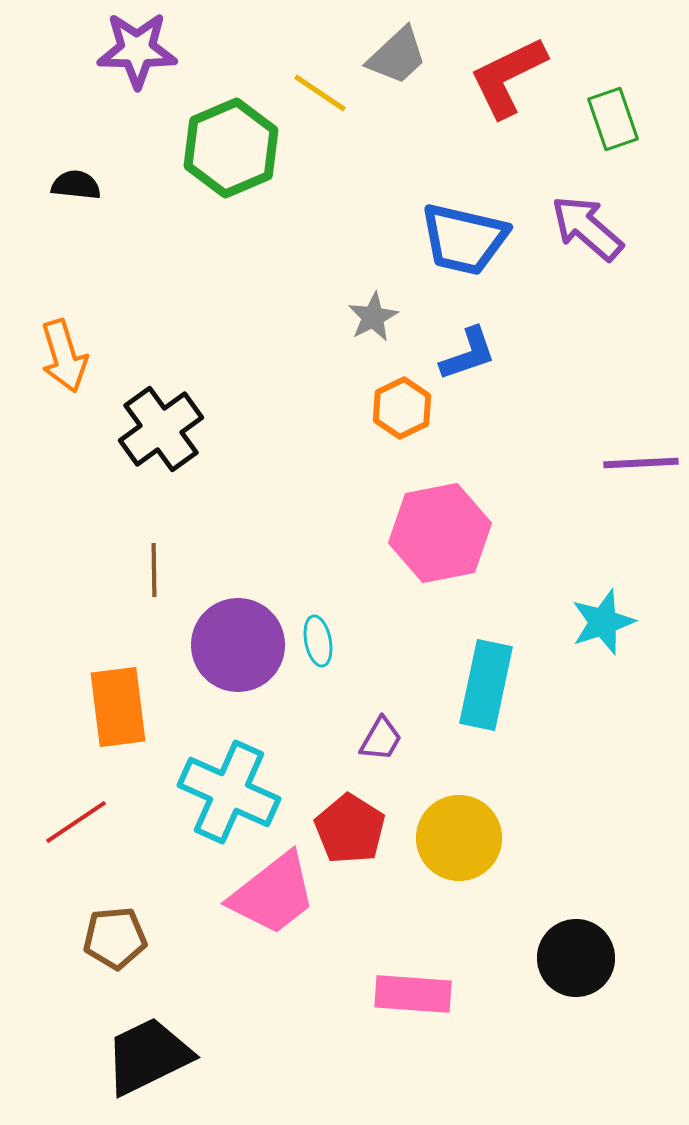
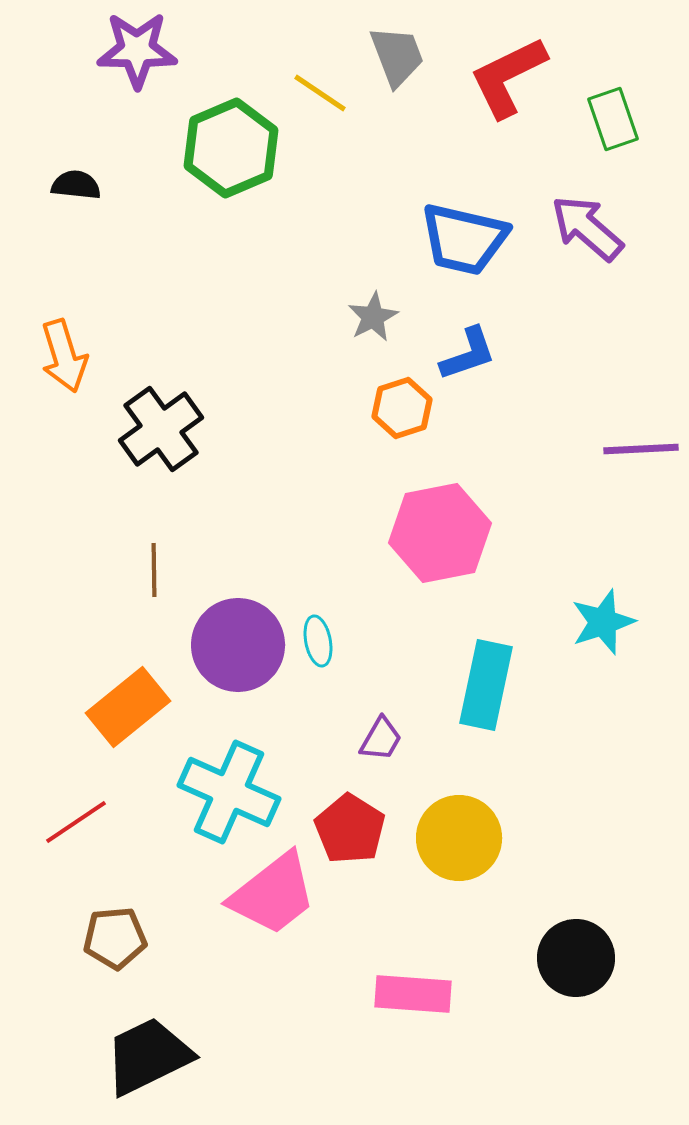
gray trapezoid: rotated 68 degrees counterclockwise
orange hexagon: rotated 8 degrees clockwise
purple line: moved 14 px up
orange rectangle: moved 10 px right; rotated 58 degrees clockwise
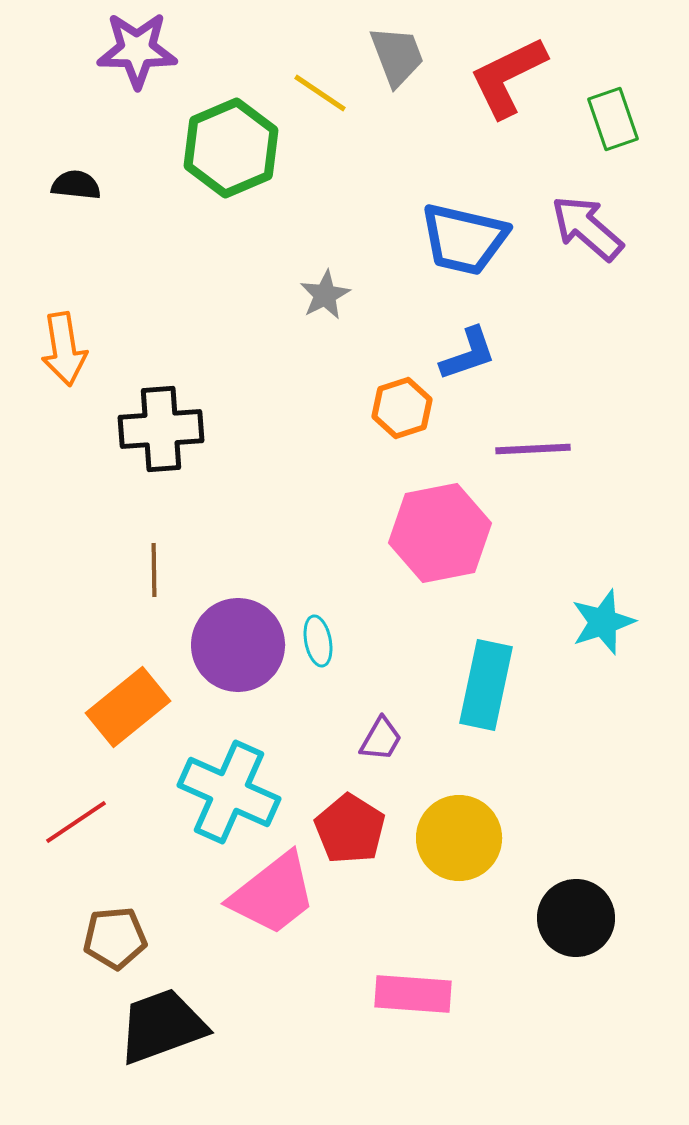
gray star: moved 48 px left, 22 px up
orange arrow: moved 7 px up; rotated 8 degrees clockwise
black cross: rotated 32 degrees clockwise
purple line: moved 108 px left
black circle: moved 40 px up
black trapezoid: moved 14 px right, 30 px up; rotated 6 degrees clockwise
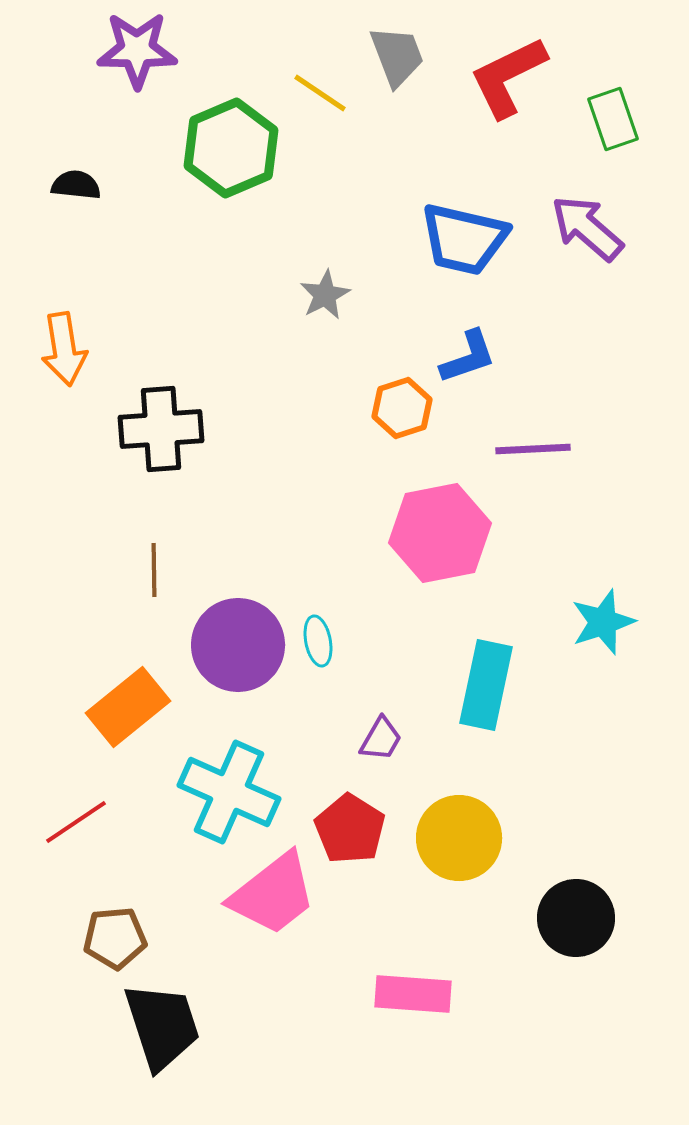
blue L-shape: moved 3 px down
black trapezoid: rotated 92 degrees clockwise
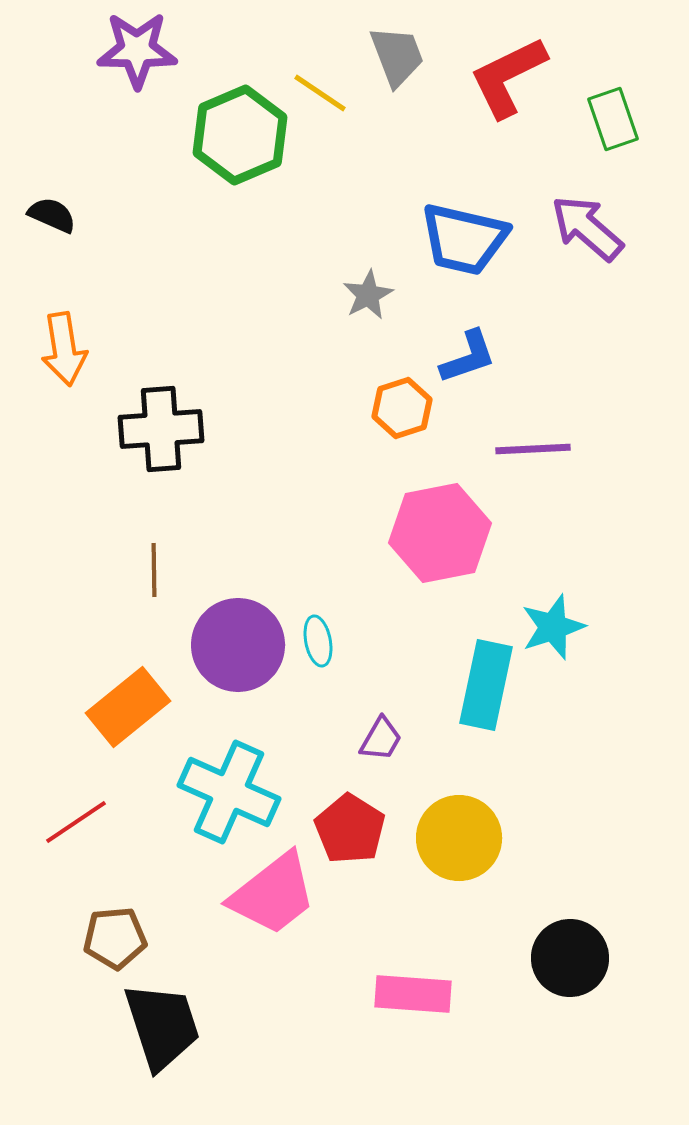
green hexagon: moved 9 px right, 13 px up
black semicircle: moved 24 px left, 30 px down; rotated 18 degrees clockwise
gray star: moved 43 px right
cyan star: moved 50 px left, 5 px down
black circle: moved 6 px left, 40 px down
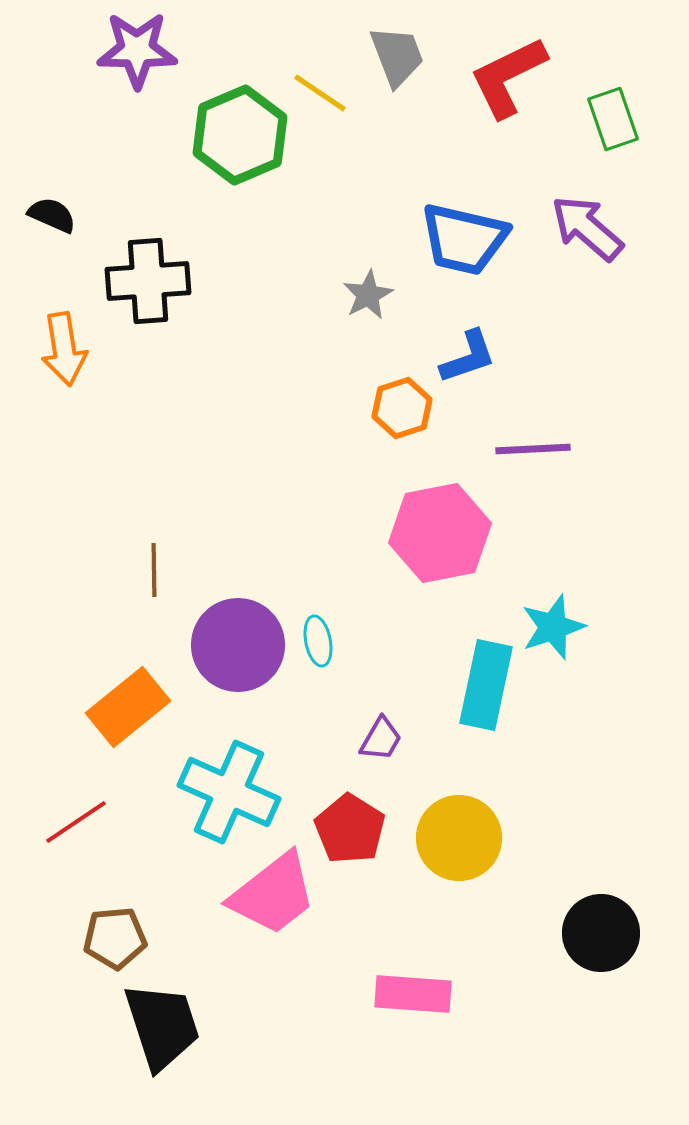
black cross: moved 13 px left, 148 px up
black circle: moved 31 px right, 25 px up
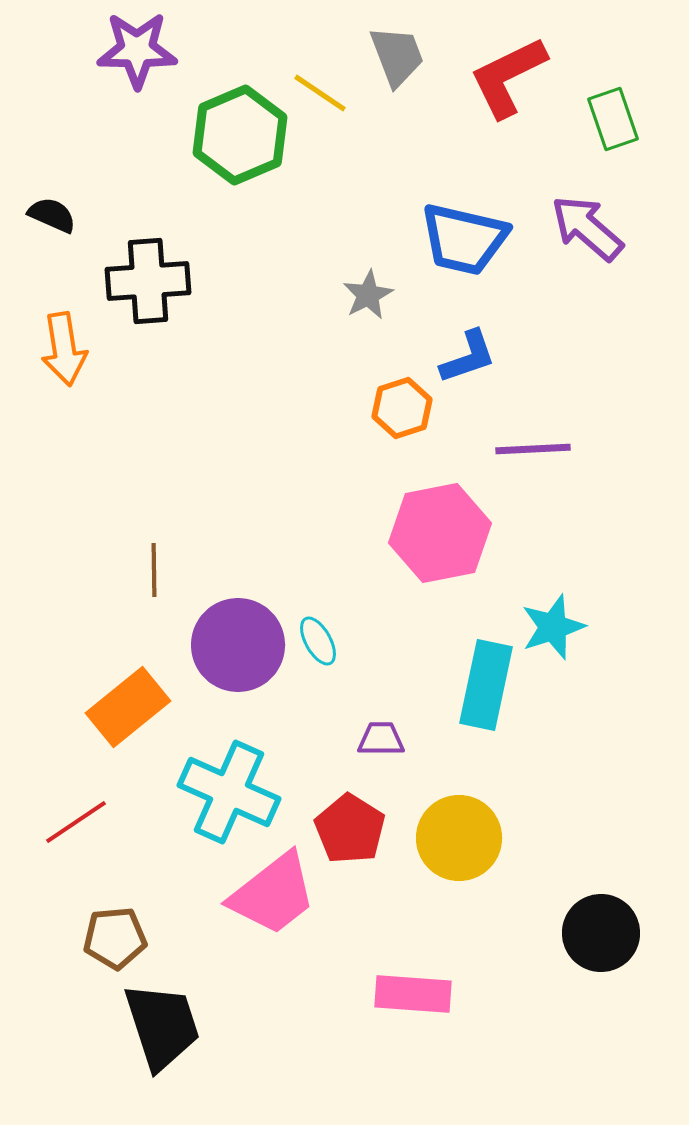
cyan ellipse: rotated 18 degrees counterclockwise
purple trapezoid: rotated 120 degrees counterclockwise
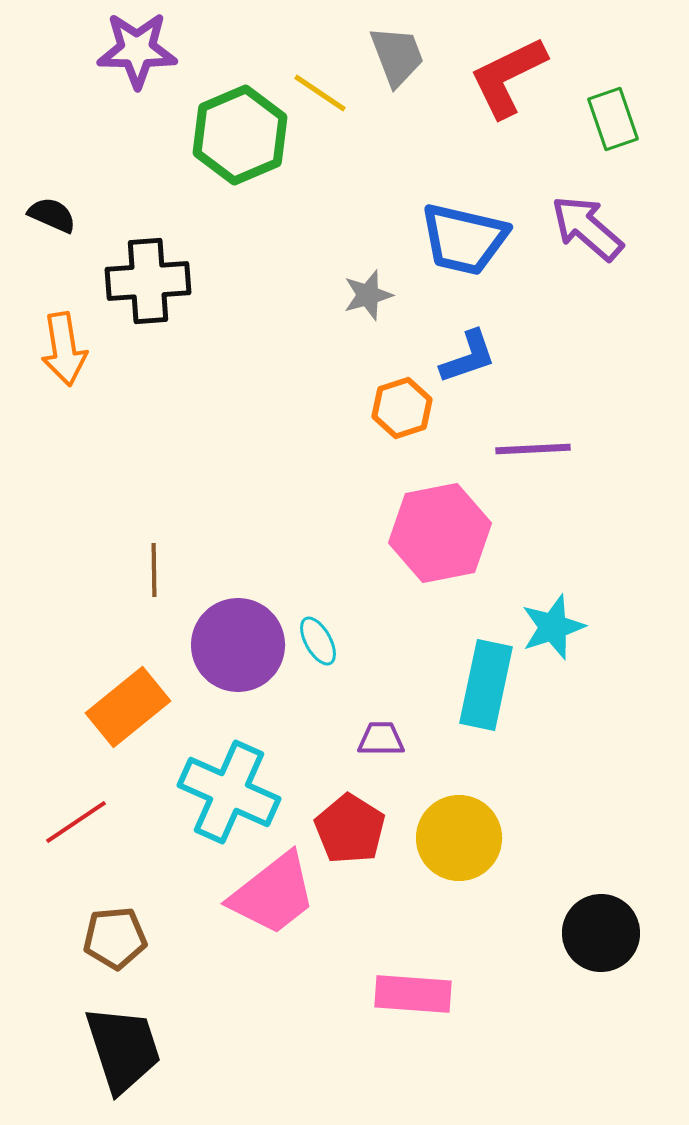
gray star: rotated 12 degrees clockwise
black trapezoid: moved 39 px left, 23 px down
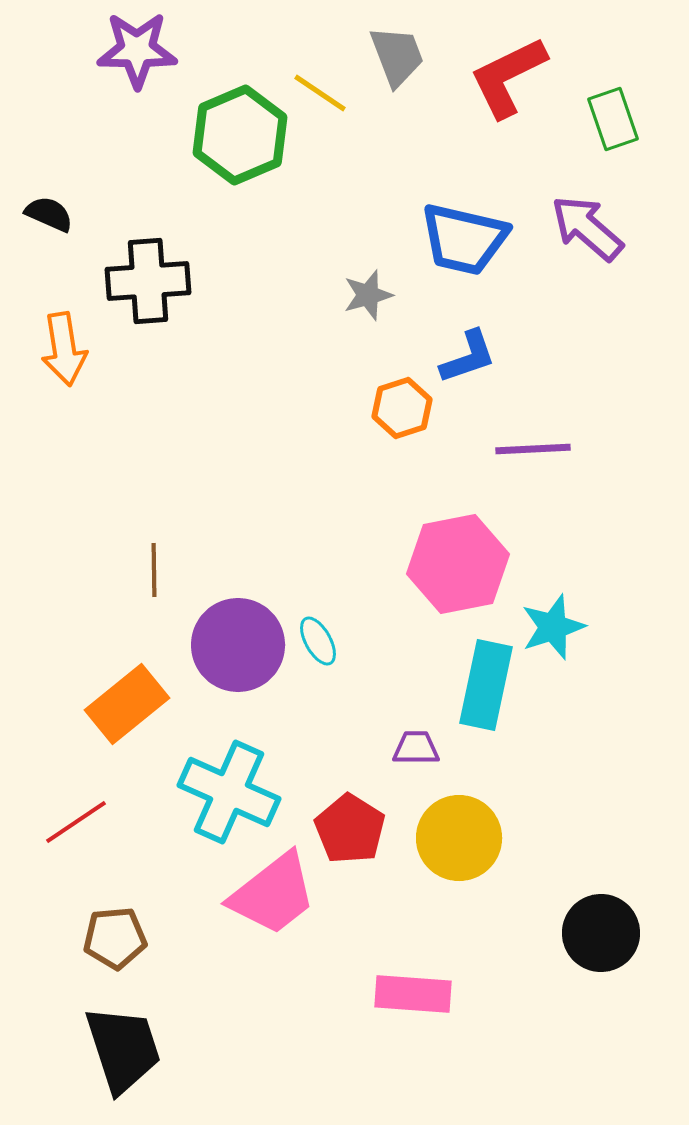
black semicircle: moved 3 px left, 1 px up
pink hexagon: moved 18 px right, 31 px down
orange rectangle: moved 1 px left, 3 px up
purple trapezoid: moved 35 px right, 9 px down
